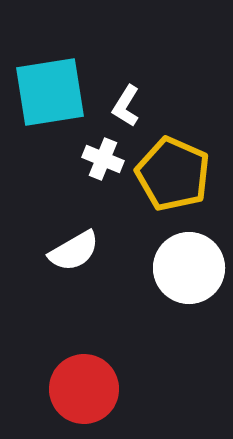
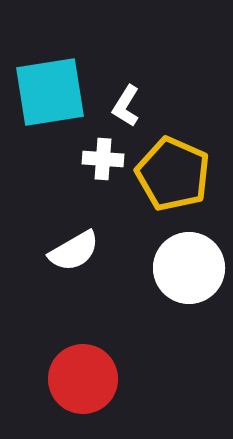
white cross: rotated 18 degrees counterclockwise
red circle: moved 1 px left, 10 px up
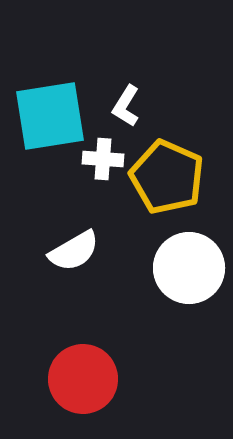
cyan square: moved 24 px down
yellow pentagon: moved 6 px left, 3 px down
